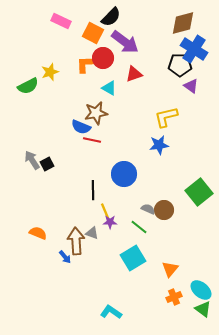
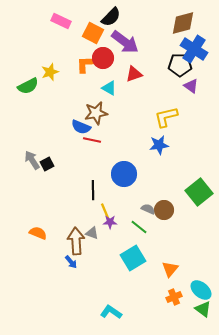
blue arrow: moved 6 px right, 5 px down
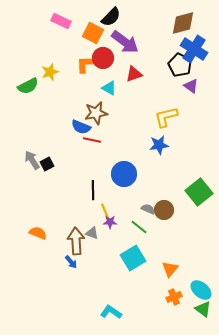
black pentagon: rotated 25 degrees clockwise
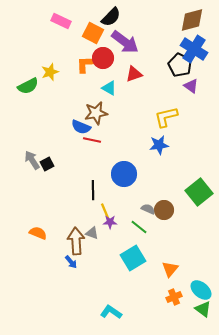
brown diamond: moved 9 px right, 3 px up
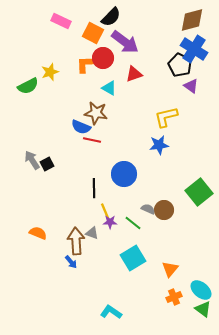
brown star: rotated 20 degrees clockwise
black line: moved 1 px right, 2 px up
green line: moved 6 px left, 4 px up
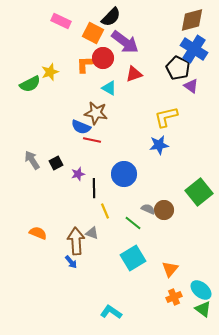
black pentagon: moved 2 px left, 3 px down
green semicircle: moved 2 px right, 2 px up
black square: moved 9 px right, 1 px up
purple star: moved 32 px left, 48 px up; rotated 16 degrees counterclockwise
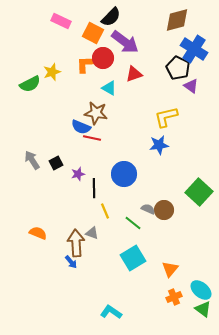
brown diamond: moved 15 px left
yellow star: moved 2 px right
red line: moved 2 px up
green square: rotated 8 degrees counterclockwise
brown arrow: moved 2 px down
